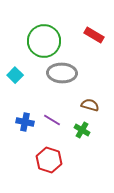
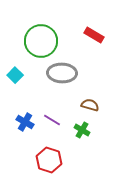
green circle: moved 3 px left
blue cross: rotated 18 degrees clockwise
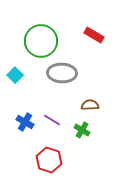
brown semicircle: rotated 18 degrees counterclockwise
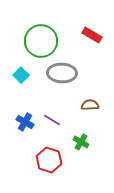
red rectangle: moved 2 px left
cyan square: moved 6 px right
green cross: moved 1 px left, 12 px down
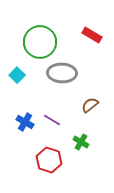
green circle: moved 1 px left, 1 px down
cyan square: moved 4 px left
brown semicircle: rotated 36 degrees counterclockwise
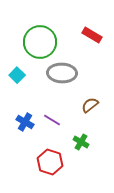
red hexagon: moved 1 px right, 2 px down
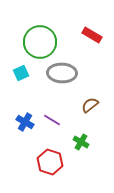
cyan square: moved 4 px right, 2 px up; rotated 21 degrees clockwise
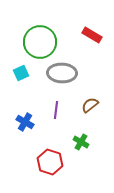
purple line: moved 4 px right, 10 px up; rotated 66 degrees clockwise
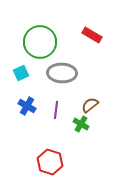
blue cross: moved 2 px right, 16 px up
green cross: moved 18 px up
